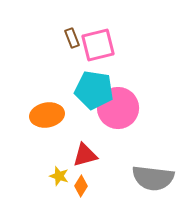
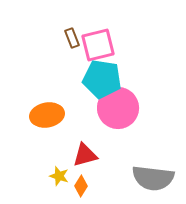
cyan pentagon: moved 8 px right, 11 px up
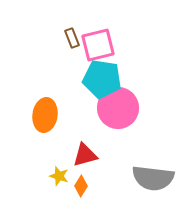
orange ellipse: moved 2 px left; rotated 72 degrees counterclockwise
